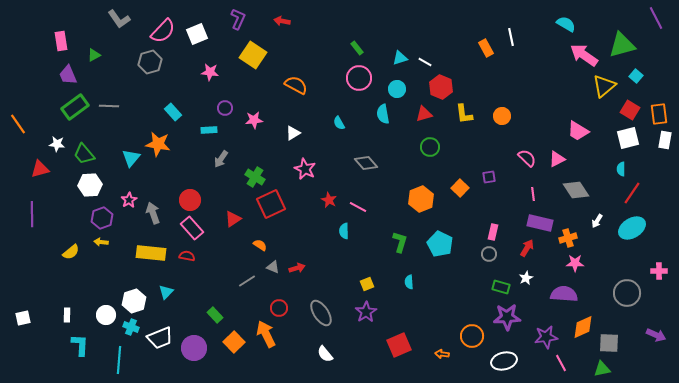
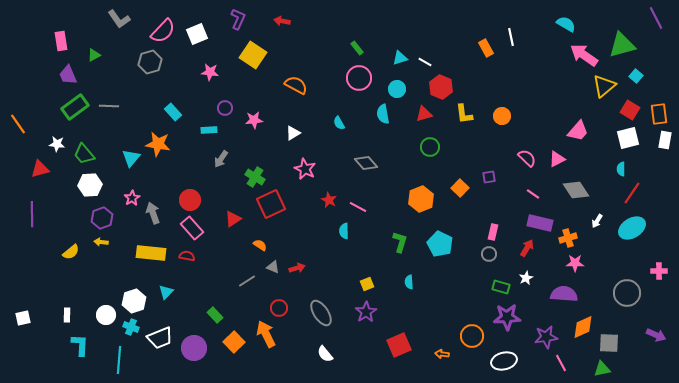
pink trapezoid at (578, 131): rotated 80 degrees counterclockwise
pink line at (533, 194): rotated 48 degrees counterclockwise
pink star at (129, 200): moved 3 px right, 2 px up
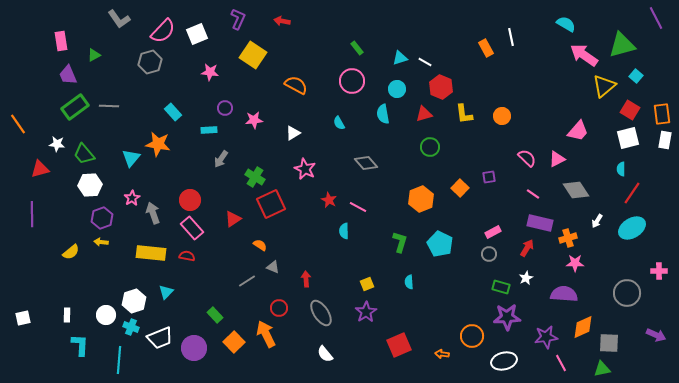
pink circle at (359, 78): moved 7 px left, 3 px down
orange rectangle at (659, 114): moved 3 px right
pink rectangle at (493, 232): rotated 49 degrees clockwise
red arrow at (297, 268): moved 9 px right, 11 px down; rotated 77 degrees counterclockwise
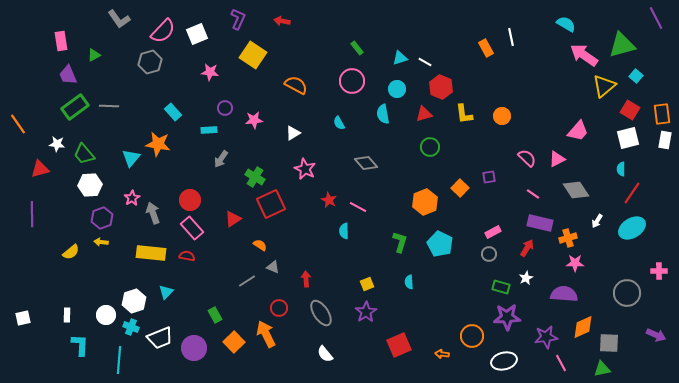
orange hexagon at (421, 199): moved 4 px right, 3 px down
green rectangle at (215, 315): rotated 14 degrees clockwise
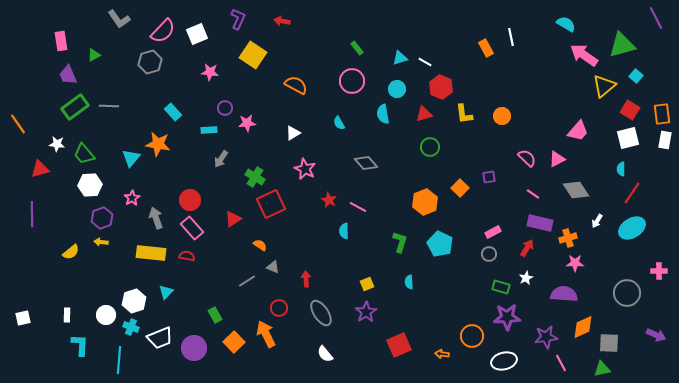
pink star at (254, 120): moved 7 px left, 3 px down
gray arrow at (153, 213): moved 3 px right, 5 px down
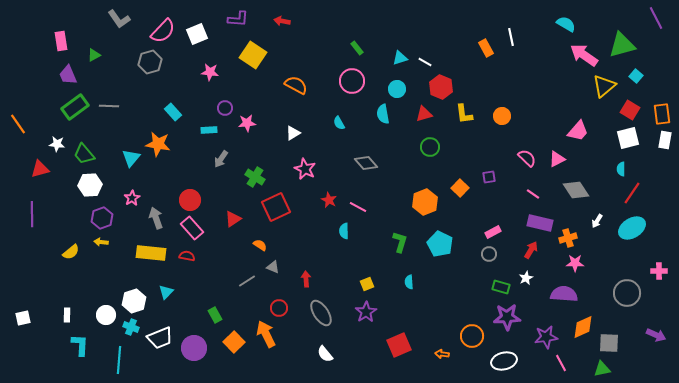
purple L-shape at (238, 19): rotated 70 degrees clockwise
red square at (271, 204): moved 5 px right, 3 px down
red arrow at (527, 248): moved 4 px right, 2 px down
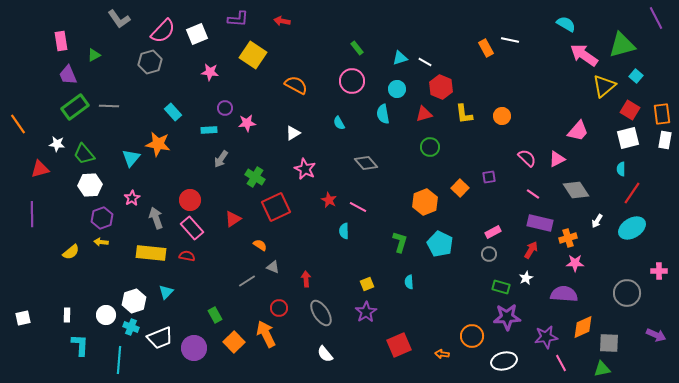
white line at (511, 37): moved 1 px left, 3 px down; rotated 66 degrees counterclockwise
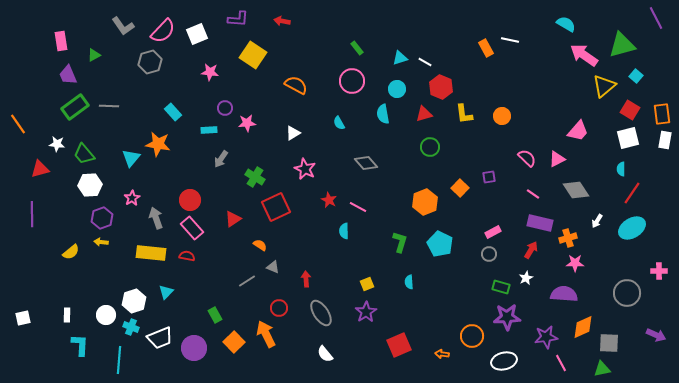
gray L-shape at (119, 19): moved 4 px right, 7 px down
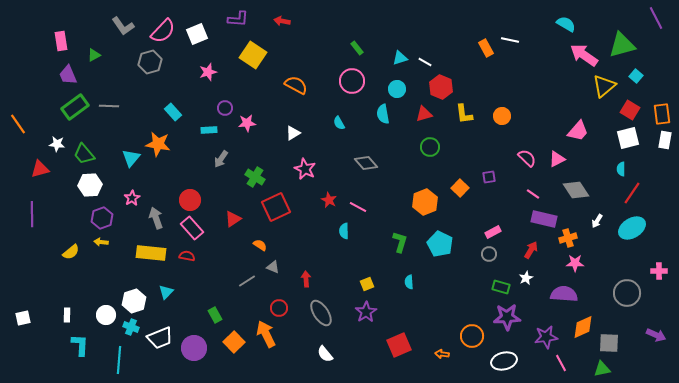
pink star at (210, 72): moved 2 px left; rotated 24 degrees counterclockwise
purple rectangle at (540, 223): moved 4 px right, 4 px up
